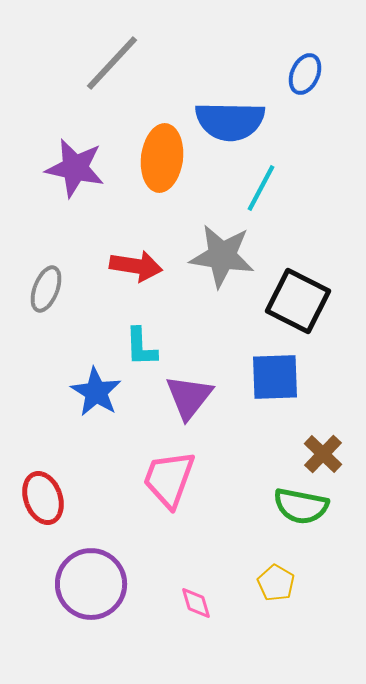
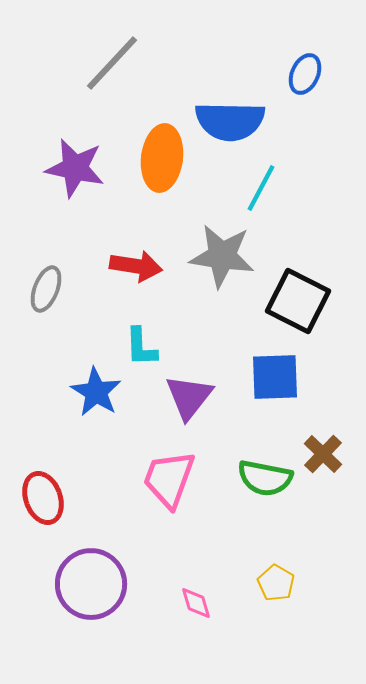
green semicircle: moved 36 px left, 28 px up
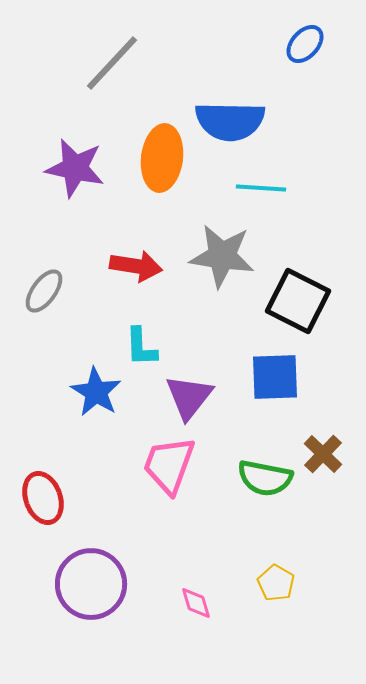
blue ellipse: moved 30 px up; rotated 18 degrees clockwise
cyan line: rotated 66 degrees clockwise
gray ellipse: moved 2 px left, 2 px down; rotated 15 degrees clockwise
pink trapezoid: moved 14 px up
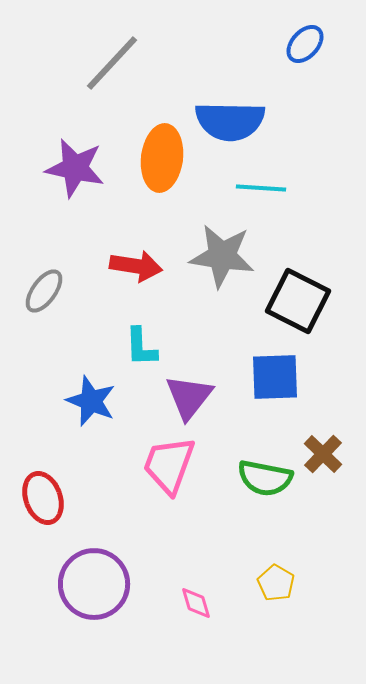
blue star: moved 5 px left, 9 px down; rotated 9 degrees counterclockwise
purple circle: moved 3 px right
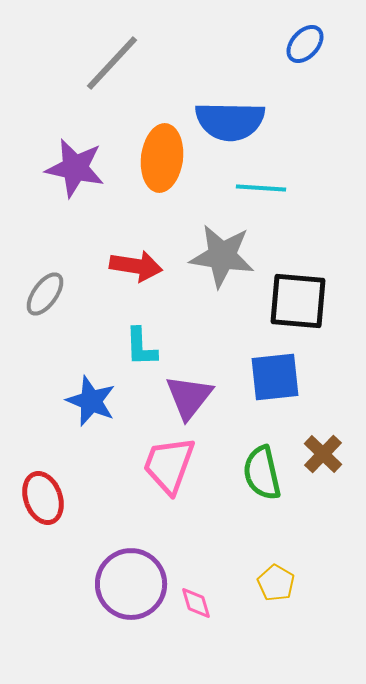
gray ellipse: moved 1 px right, 3 px down
black square: rotated 22 degrees counterclockwise
blue square: rotated 4 degrees counterclockwise
green semicircle: moved 3 px left, 5 px up; rotated 66 degrees clockwise
purple circle: moved 37 px right
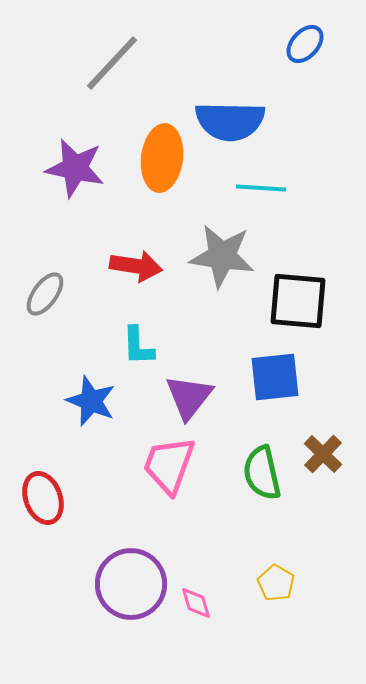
cyan L-shape: moved 3 px left, 1 px up
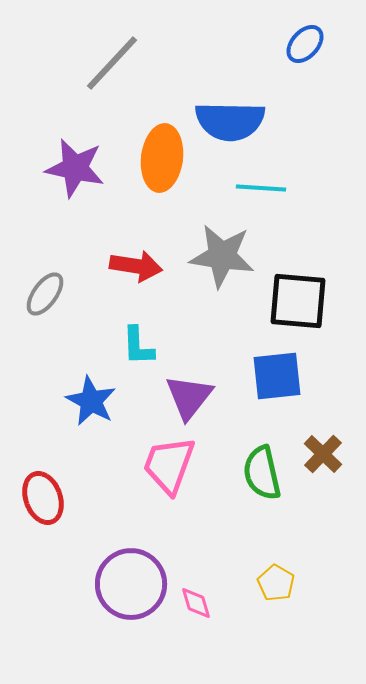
blue square: moved 2 px right, 1 px up
blue star: rotated 6 degrees clockwise
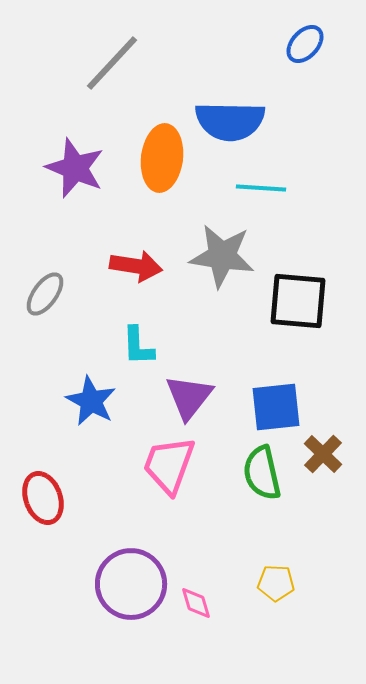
purple star: rotated 10 degrees clockwise
blue square: moved 1 px left, 31 px down
yellow pentagon: rotated 27 degrees counterclockwise
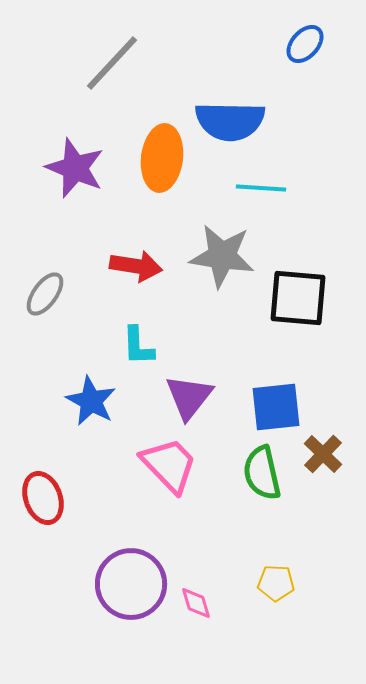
black square: moved 3 px up
pink trapezoid: rotated 116 degrees clockwise
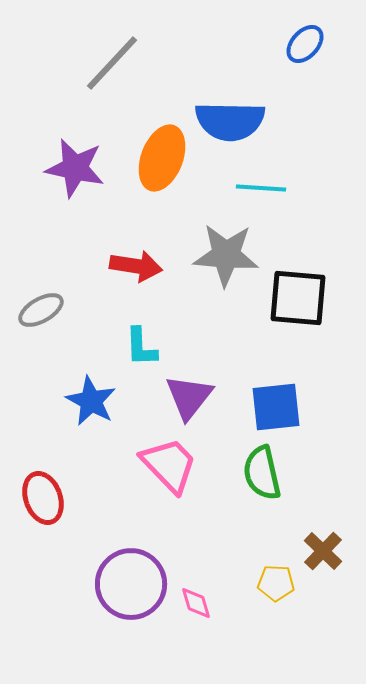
orange ellipse: rotated 14 degrees clockwise
purple star: rotated 10 degrees counterclockwise
gray star: moved 4 px right, 1 px up; rotated 4 degrees counterclockwise
gray ellipse: moved 4 px left, 16 px down; rotated 24 degrees clockwise
cyan L-shape: moved 3 px right, 1 px down
brown cross: moved 97 px down
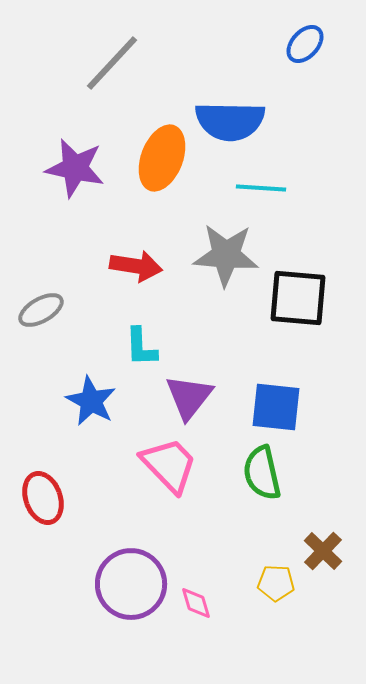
blue square: rotated 12 degrees clockwise
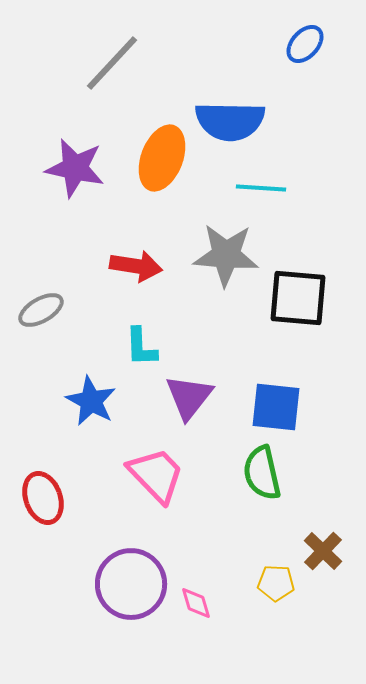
pink trapezoid: moved 13 px left, 10 px down
